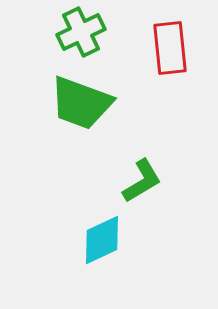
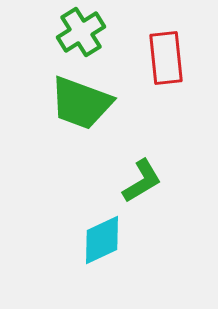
green cross: rotated 6 degrees counterclockwise
red rectangle: moved 4 px left, 10 px down
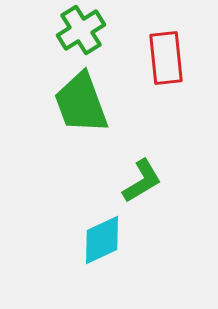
green cross: moved 2 px up
green trapezoid: rotated 50 degrees clockwise
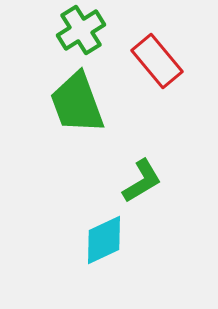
red rectangle: moved 9 px left, 3 px down; rotated 34 degrees counterclockwise
green trapezoid: moved 4 px left
cyan diamond: moved 2 px right
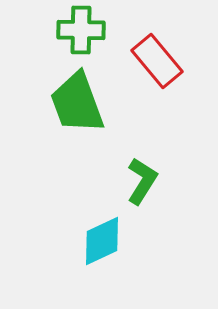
green cross: rotated 33 degrees clockwise
green L-shape: rotated 27 degrees counterclockwise
cyan diamond: moved 2 px left, 1 px down
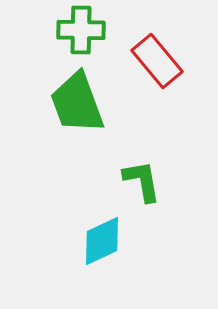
green L-shape: rotated 42 degrees counterclockwise
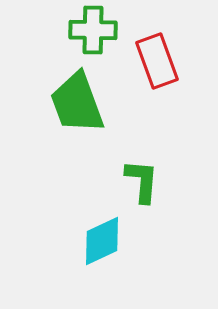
green cross: moved 12 px right
red rectangle: rotated 20 degrees clockwise
green L-shape: rotated 15 degrees clockwise
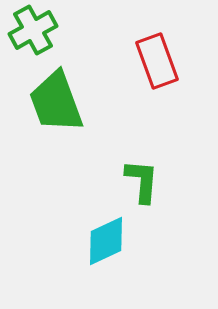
green cross: moved 60 px left; rotated 30 degrees counterclockwise
green trapezoid: moved 21 px left, 1 px up
cyan diamond: moved 4 px right
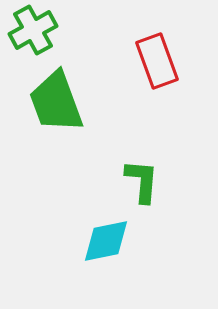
cyan diamond: rotated 14 degrees clockwise
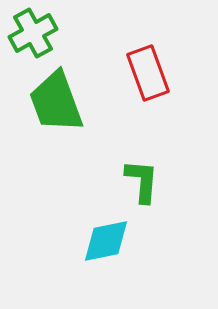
green cross: moved 3 px down
red rectangle: moved 9 px left, 12 px down
